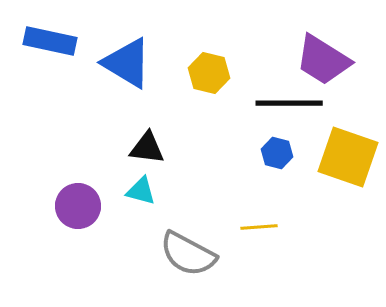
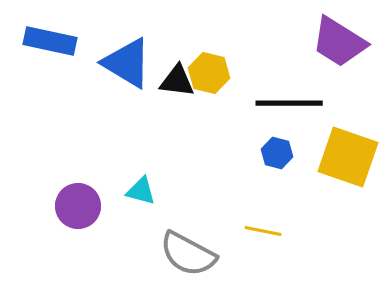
purple trapezoid: moved 16 px right, 18 px up
black triangle: moved 30 px right, 67 px up
yellow line: moved 4 px right, 4 px down; rotated 15 degrees clockwise
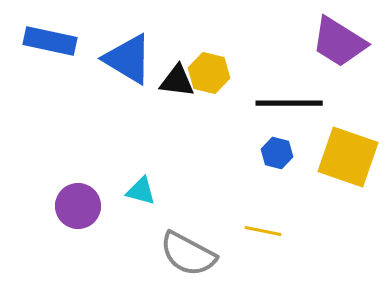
blue triangle: moved 1 px right, 4 px up
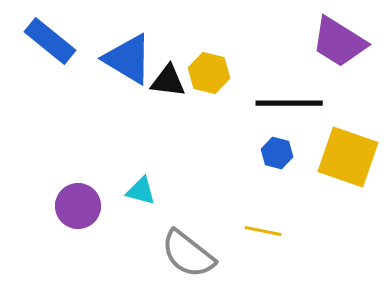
blue rectangle: rotated 27 degrees clockwise
black triangle: moved 9 px left
gray semicircle: rotated 10 degrees clockwise
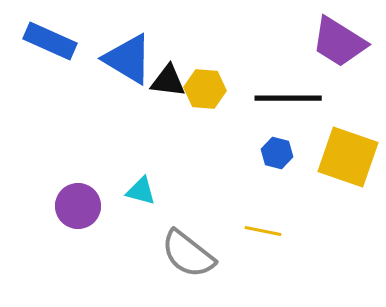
blue rectangle: rotated 15 degrees counterclockwise
yellow hexagon: moved 4 px left, 16 px down; rotated 9 degrees counterclockwise
black line: moved 1 px left, 5 px up
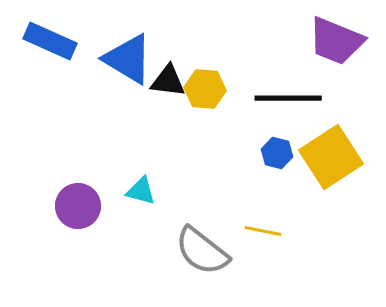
purple trapezoid: moved 3 px left, 1 px up; rotated 10 degrees counterclockwise
yellow square: moved 17 px left; rotated 38 degrees clockwise
gray semicircle: moved 14 px right, 3 px up
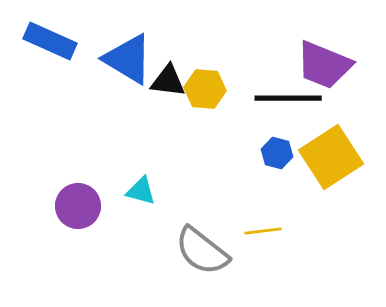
purple trapezoid: moved 12 px left, 24 px down
yellow line: rotated 18 degrees counterclockwise
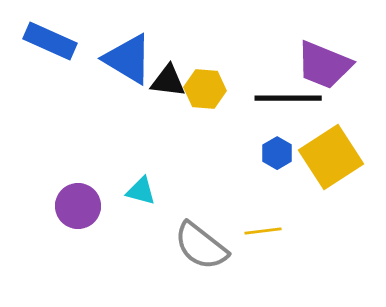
blue hexagon: rotated 16 degrees clockwise
gray semicircle: moved 1 px left, 5 px up
